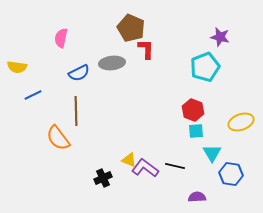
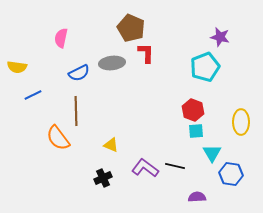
red L-shape: moved 4 px down
yellow ellipse: rotated 70 degrees counterclockwise
yellow triangle: moved 18 px left, 15 px up
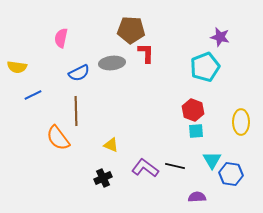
brown pentagon: moved 2 px down; rotated 20 degrees counterclockwise
cyan triangle: moved 7 px down
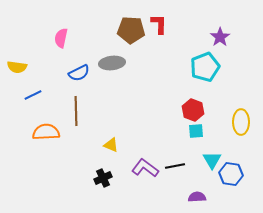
purple star: rotated 24 degrees clockwise
red L-shape: moved 13 px right, 29 px up
orange semicircle: moved 12 px left, 6 px up; rotated 124 degrees clockwise
black line: rotated 24 degrees counterclockwise
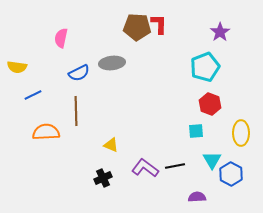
brown pentagon: moved 6 px right, 3 px up
purple star: moved 5 px up
red hexagon: moved 17 px right, 6 px up
yellow ellipse: moved 11 px down
blue hexagon: rotated 20 degrees clockwise
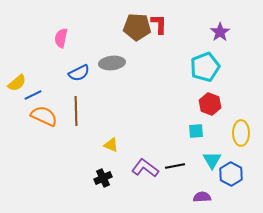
yellow semicircle: moved 16 px down; rotated 48 degrees counterclockwise
orange semicircle: moved 2 px left, 16 px up; rotated 28 degrees clockwise
purple semicircle: moved 5 px right
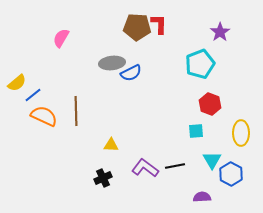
pink semicircle: rotated 18 degrees clockwise
cyan pentagon: moved 5 px left, 3 px up
blue semicircle: moved 52 px right
blue line: rotated 12 degrees counterclockwise
yellow triangle: rotated 21 degrees counterclockwise
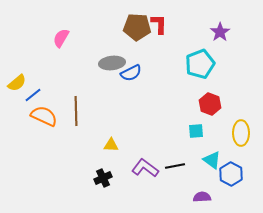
cyan triangle: rotated 24 degrees counterclockwise
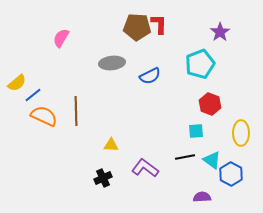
blue semicircle: moved 19 px right, 3 px down
black line: moved 10 px right, 9 px up
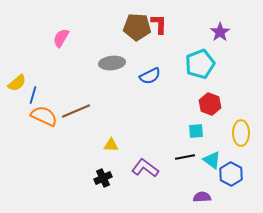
blue line: rotated 36 degrees counterclockwise
brown line: rotated 68 degrees clockwise
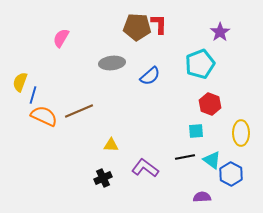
blue semicircle: rotated 15 degrees counterclockwise
yellow semicircle: moved 3 px right, 1 px up; rotated 150 degrees clockwise
brown line: moved 3 px right
